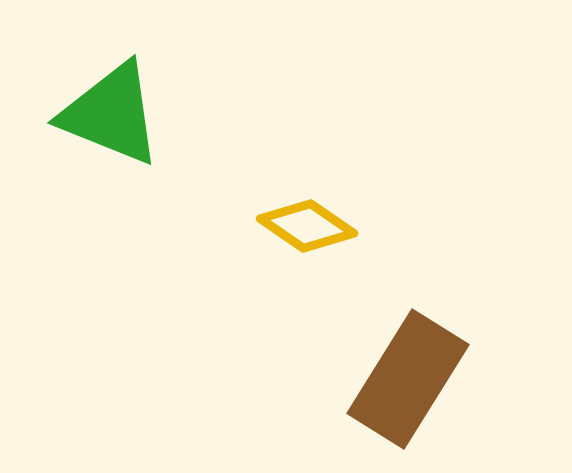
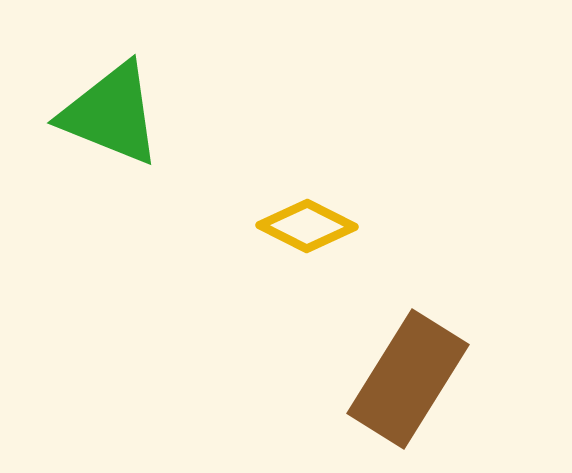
yellow diamond: rotated 8 degrees counterclockwise
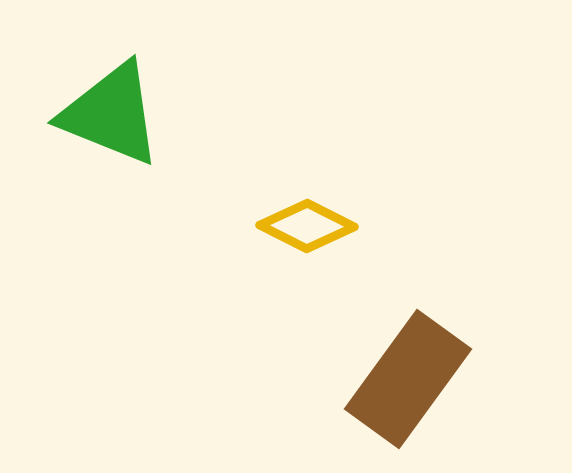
brown rectangle: rotated 4 degrees clockwise
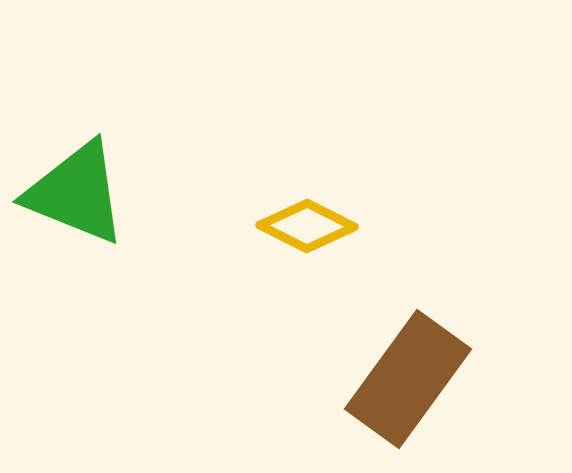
green triangle: moved 35 px left, 79 px down
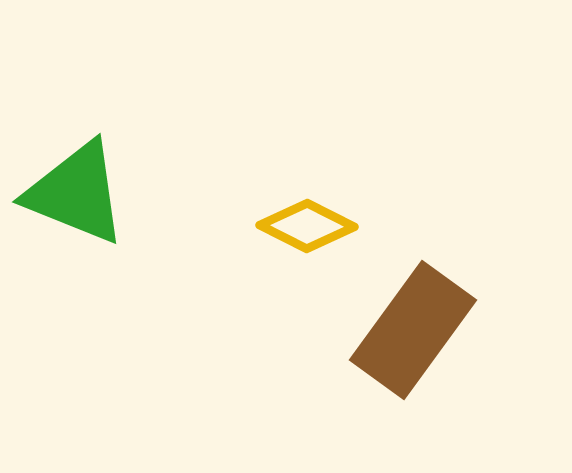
brown rectangle: moved 5 px right, 49 px up
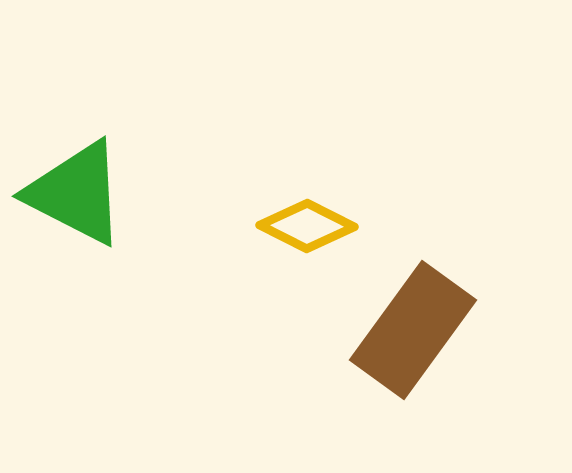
green triangle: rotated 5 degrees clockwise
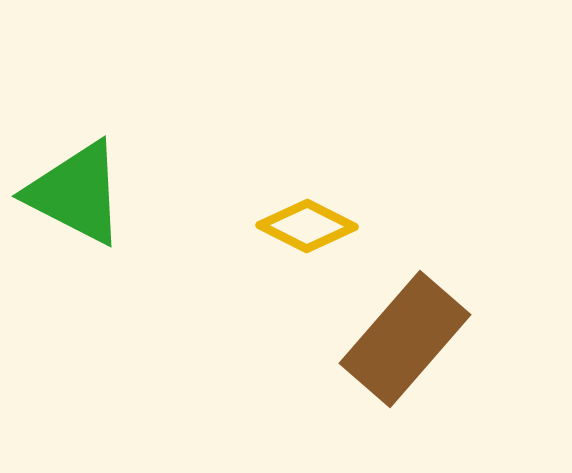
brown rectangle: moved 8 px left, 9 px down; rotated 5 degrees clockwise
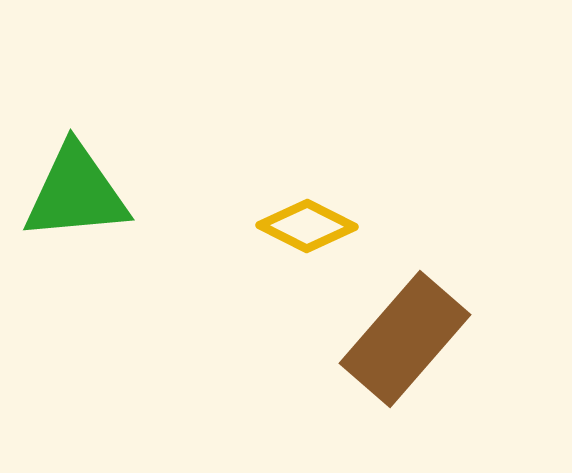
green triangle: rotated 32 degrees counterclockwise
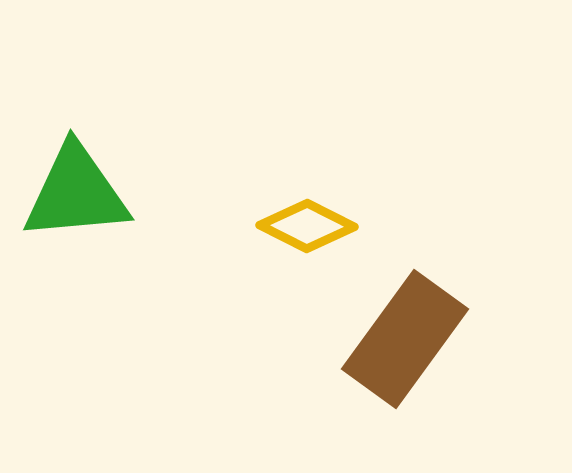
brown rectangle: rotated 5 degrees counterclockwise
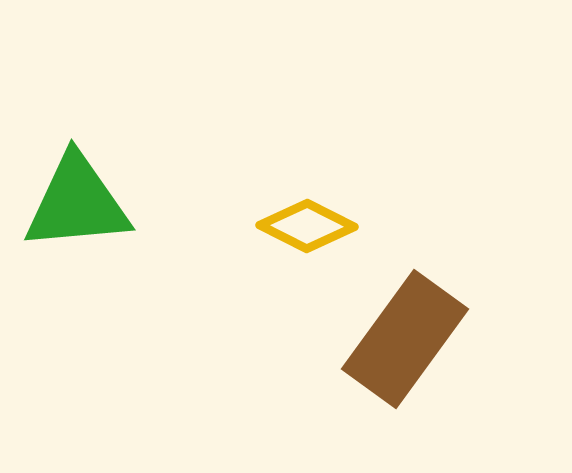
green triangle: moved 1 px right, 10 px down
